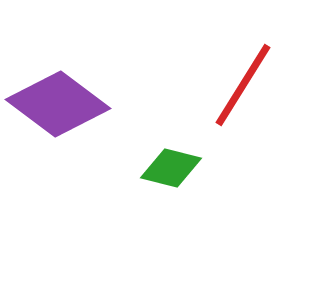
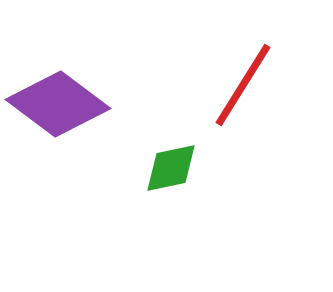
green diamond: rotated 26 degrees counterclockwise
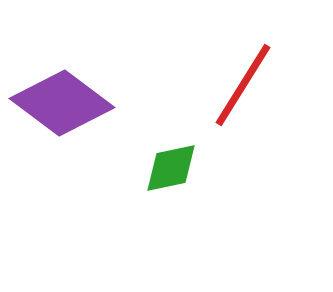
purple diamond: moved 4 px right, 1 px up
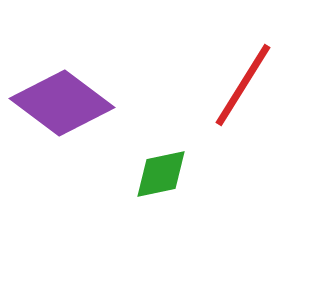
green diamond: moved 10 px left, 6 px down
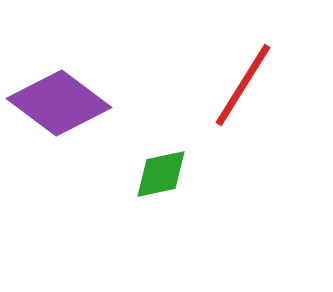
purple diamond: moved 3 px left
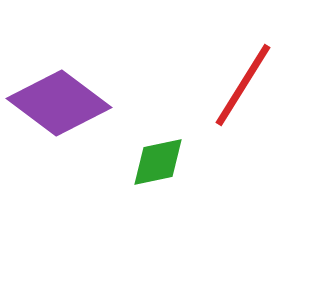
green diamond: moved 3 px left, 12 px up
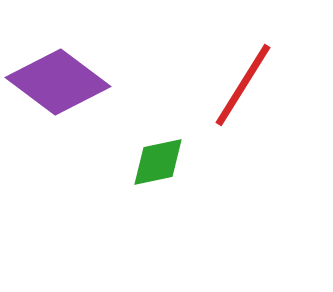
purple diamond: moved 1 px left, 21 px up
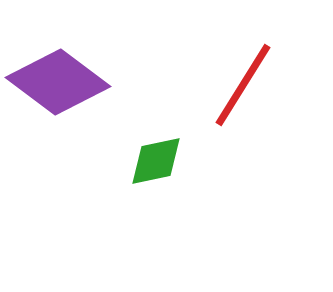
green diamond: moved 2 px left, 1 px up
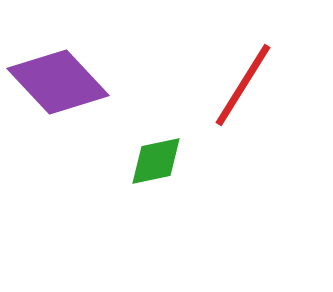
purple diamond: rotated 10 degrees clockwise
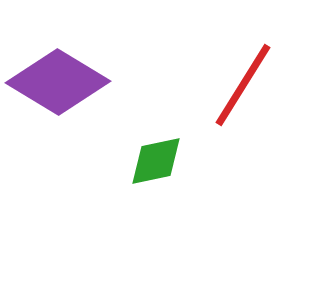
purple diamond: rotated 16 degrees counterclockwise
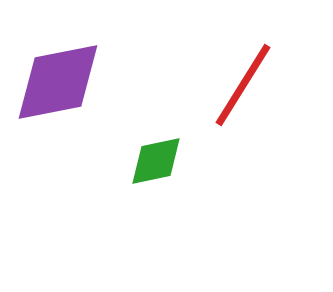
purple diamond: rotated 42 degrees counterclockwise
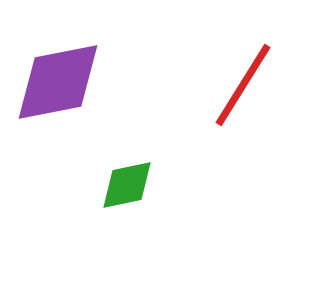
green diamond: moved 29 px left, 24 px down
